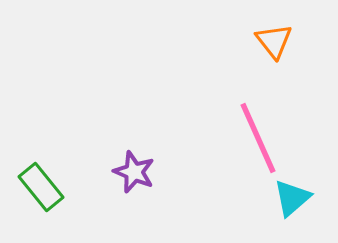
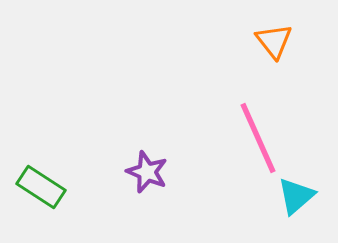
purple star: moved 13 px right
green rectangle: rotated 18 degrees counterclockwise
cyan triangle: moved 4 px right, 2 px up
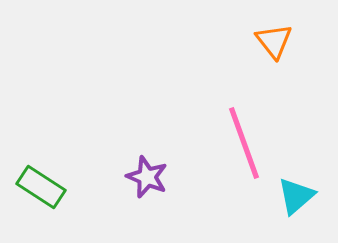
pink line: moved 14 px left, 5 px down; rotated 4 degrees clockwise
purple star: moved 5 px down
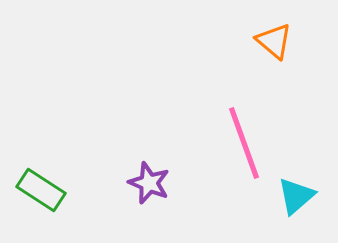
orange triangle: rotated 12 degrees counterclockwise
purple star: moved 2 px right, 6 px down
green rectangle: moved 3 px down
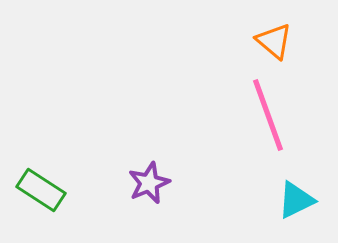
pink line: moved 24 px right, 28 px up
purple star: rotated 27 degrees clockwise
cyan triangle: moved 4 px down; rotated 15 degrees clockwise
